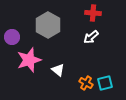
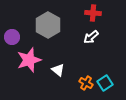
cyan square: rotated 21 degrees counterclockwise
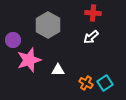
purple circle: moved 1 px right, 3 px down
white triangle: rotated 40 degrees counterclockwise
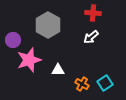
orange cross: moved 4 px left, 1 px down
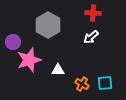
purple circle: moved 2 px down
cyan square: rotated 28 degrees clockwise
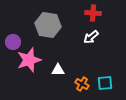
gray hexagon: rotated 20 degrees counterclockwise
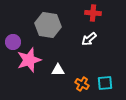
white arrow: moved 2 px left, 2 px down
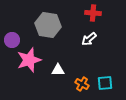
purple circle: moved 1 px left, 2 px up
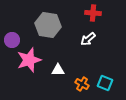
white arrow: moved 1 px left
cyan square: rotated 28 degrees clockwise
